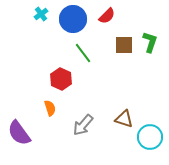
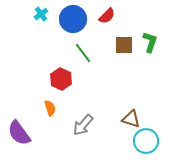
brown triangle: moved 7 px right
cyan circle: moved 4 px left, 4 px down
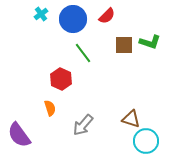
green L-shape: rotated 90 degrees clockwise
purple semicircle: moved 2 px down
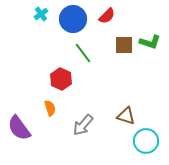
brown triangle: moved 5 px left, 3 px up
purple semicircle: moved 7 px up
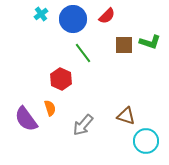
purple semicircle: moved 7 px right, 9 px up
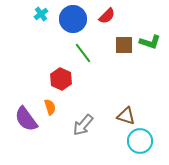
orange semicircle: moved 1 px up
cyan circle: moved 6 px left
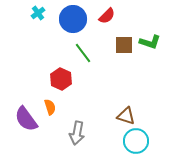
cyan cross: moved 3 px left, 1 px up
gray arrow: moved 6 px left, 8 px down; rotated 30 degrees counterclockwise
cyan circle: moved 4 px left
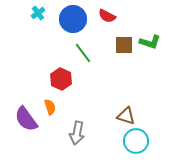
red semicircle: rotated 72 degrees clockwise
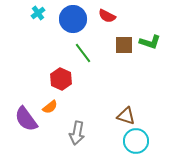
orange semicircle: rotated 70 degrees clockwise
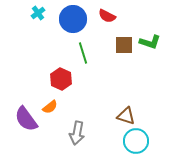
green line: rotated 20 degrees clockwise
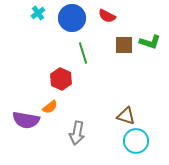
blue circle: moved 1 px left, 1 px up
purple semicircle: moved 1 px down; rotated 44 degrees counterclockwise
